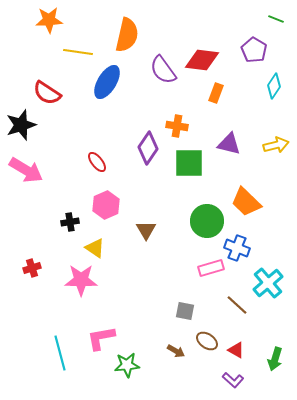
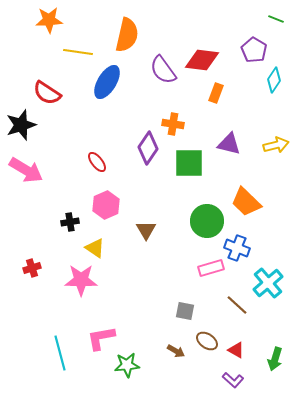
cyan diamond: moved 6 px up
orange cross: moved 4 px left, 2 px up
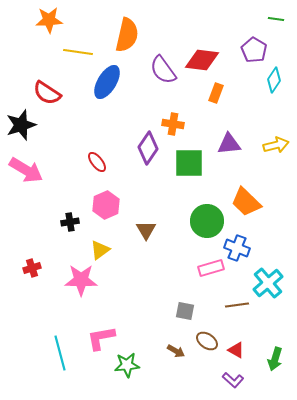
green line: rotated 14 degrees counterclockwise
purple triangle: rotated 20 degrees counterclockwise
yellow triangle: moved 5 px right, 2 px down; rotated 50 degrees clockwise
brown line: rotated 50 degrees counterclockwise
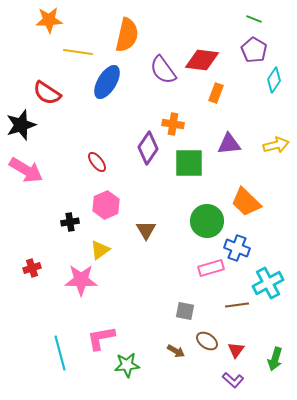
green line: moved 22 px left; rotated 14 degrees clockwise
cyan cross: rotated 12 degrees clockwise
red triangle: rotated 36 degrees clockwise
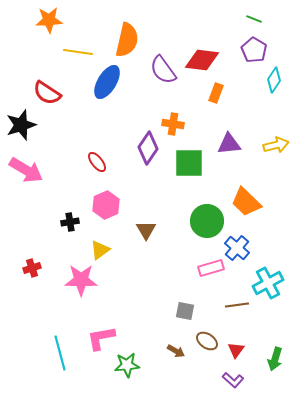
orange semicircle: moved 5 px down
blue cross: rotated 20 degrees clockwise
